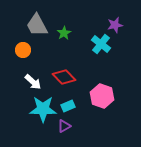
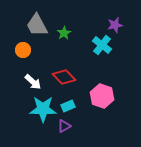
cyan cross: moved 1 px right, 1 px down
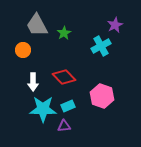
purple star: rotated 14 degrees counterclockwise
cyan cross: moved 1 px left, 1 px down; rotated 24 degrees clockwise
white arrow: rotated 48 degrees clockwise
purple triangle: rotated 24 degrees clockwise
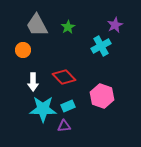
green star: moved 4 px right, 6 px up
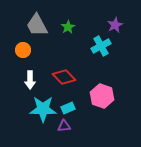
white arrow: moved 3 px left, 2 px up
cyan rectangle: moved 2 px down
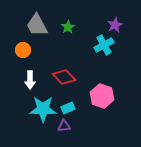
cyan cross: moved 3 px right, 1 px up
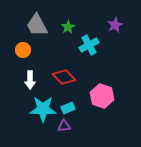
cyan cross: moved 15 px left
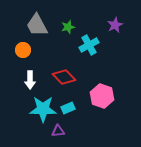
green star: rotated 16 degrees clockwise
purple triangle: moved 6 px left, 5 px down
